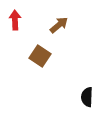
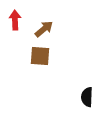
brown arrow: moved 15 px left, 4 px down
brown square: rotated 30 degrees counterclockwise
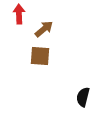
red arrow: moved 4 px right, 6 px up
black semicircle: moved 4 px left; rotated 12 degrees clockwise
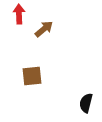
brown square: moved 8 px left, 20 px down; rotated 10 degrees counterclockwise
black semicircle: moved 3 px right, 6 px down
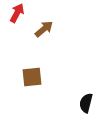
red arrow: moved 2 px left, 1 px up; rotated 30 degrees clockwise
brown square: moved 1 px down
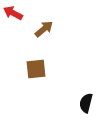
red arrow: moved 4 px left; rotated 90 degrees counterclockwise
brown square: moved 4 px right, 8 px up
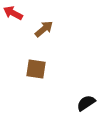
brown square: rotated 15 degrees clockwise
black semicircle: rotated 42 degrees clockwise
